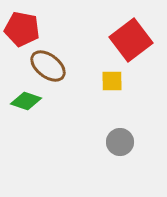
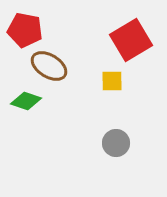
red pentagon: moved 3 px right, 1 px down
red square: rotated 6 degrees clockwise
brown ellipse: moved 1 px right; rotated 6 degrees counterclockwise
gray circle: moved 4 px left, 1 px down
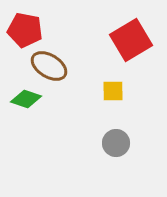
yellow square: moved 1 px right, 10 px down
green diamond: moved 2 px up
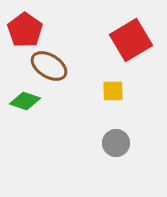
red pentagon: rotated 24 degrees clockwise
green diamond: moved 1 px left, 2 px down
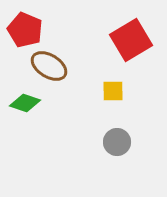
red pentagon: rotated 12 degrees counterclockwise
green diamond: moved 2 px down
gray circle: moved 1 px right, 1 px up
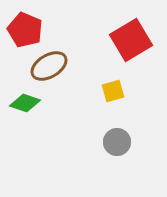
brown ellipse: rotated 63 degrees counterclockwise
yellow square: rotated 15 degrees counterclockwise
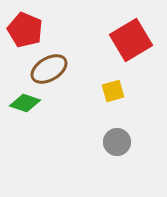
brown ellipse: moved 3 px down
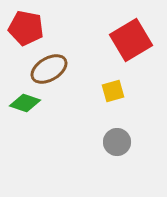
red pentagon: moved 1 px right, 2 px up; rotated 12 degrees counterclockwise
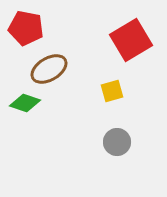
yellow square: moved 1 px left
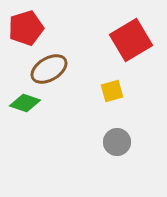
red pentagon: rotated 28 degrees counterclockwise
